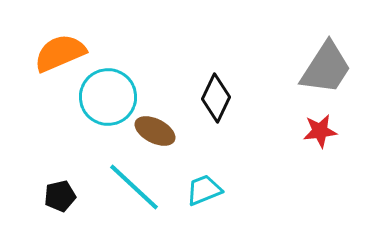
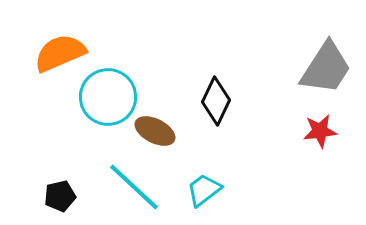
black diamond: moved 3 px down
cyan trapezoid: rotated 15 degrees counterclockwise
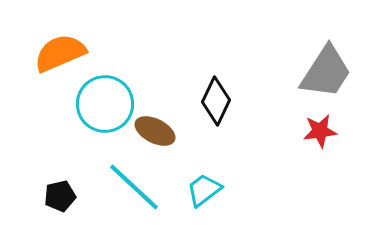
gray trapezoid: moved 4 px down
cyan circle: moved 3 px left, 7 px down
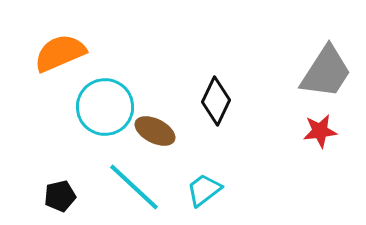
cyan circle: moved 3 px down
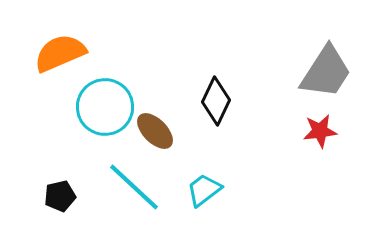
brown ellipse: rotated 18 degrees clockwise
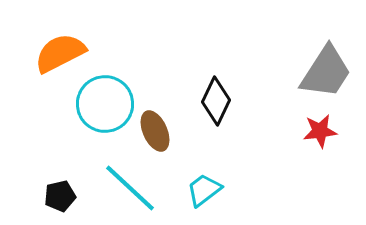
orange semicircle: rotated 4 degrees counterclockwise
cyan circle: moved 3 px up
brown ellipse: rotated 21 degrees clockwise
cyan line: moved 4 px left, 1 px down
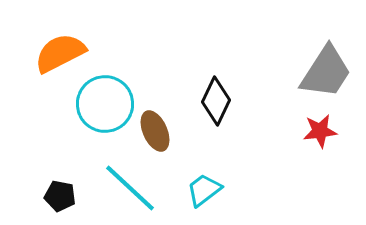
black pentagon: rotated 24 degrees clockwise
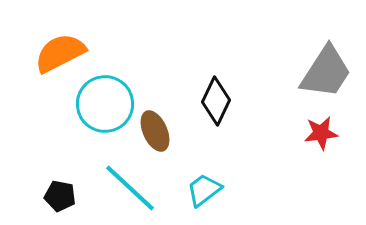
red star: moved 1 px right, 2 px down
